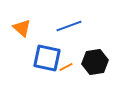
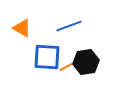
orange triangle: rotated 12 degrees counterclockwise
blue square: moved 1 px up; rotated 8 degrees counterclockwise
black hexagon: moved 9 px left
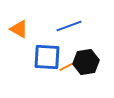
orange triangle: moved 3 px left, 1 px down
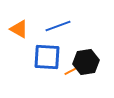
blue line: moved 11 px left
orange line: moved 5 px right, 4 px down
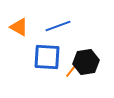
orange triangle: moved 2 px up
orange line: rotated 24 degrees counterclockwise
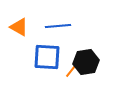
blue line: rotated 15 degrees clockwise
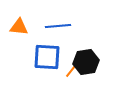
orange triangle: rotated 24 degrees counterclockwise
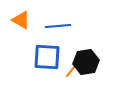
orange triangle: moved 2 px right, 7 px up; rotated 24 degrees clockwise
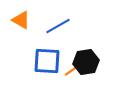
blue line: rotated 25 degrees counterclockwise
blue square: moved 4 px down
orange line: rotated 16 degrees clockwise
